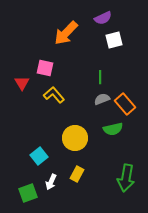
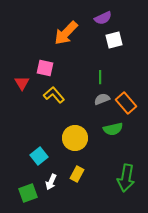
orange rectangle: moved 1 px right, 1 px up
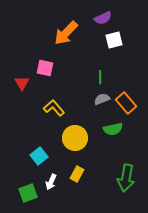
yellow L-shape: moved 13 px down
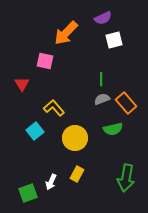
pink square: moved 7 px up
green line: moved 1 px right, 2 px down
red triangle: moved 1 px down
cyan square: moved 4 px left, 25 px up
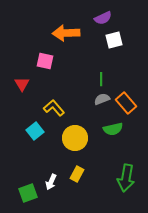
orange arrow: rotated 44 degrees clockwise
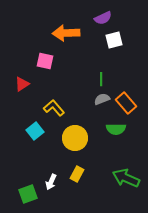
red triangle: rotated 28 degrees clockwise
green semicircle: moved 3 px right; rotated 12 degrees clockwise
green arrow: rotated 104 degrees clockwise
green square: moved 1 px down
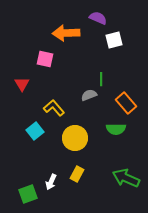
purple semicircle: moved 5 px left; rotated 132 degrees counterclockwise
pink square: moved 2 px up
red triangle: rotated 28 degrees counterclockwise
gray semicircle: moved 13 px left, 4 px up
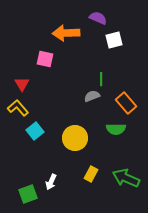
gray semicircle: moved 3 px right, 1 px down
yellow L-shape: moved 36 px left
yellow rectangle: moved 14 px right
